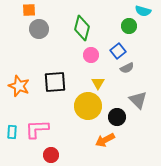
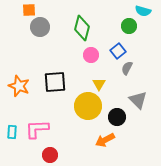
gray circle: moved 1 px right, 2 px up
gray semicircle: rotated 144 degrees clockwise
yellow triangle: moved 1 px right, 1 px down
red circle: moved 1 px left
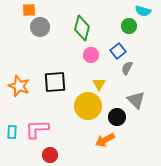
gray triangle: moved 2 px left
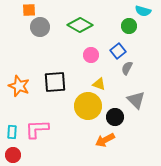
green diamond: moved 2 px left, 3 px up; rotated 75 degrees counterclockwise
yellow triangle: rotated 40 degrees counterclockwise
black circle: moved 2 px left
red circle: moved 37 px left
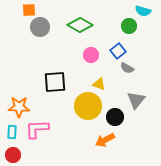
gray semicircle: rotated 88 degrees counterclockwise
orange star: moved 21 px down; rotated 20 degrees counterclockwise
gray triangle: rotated 24 degrees clockwise
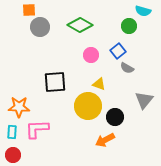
gray triangle: moved 8 px right
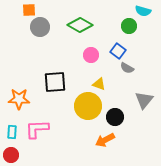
blue square: rotated 14 degrees counterclockwise
orange star: moved 8 px up
red circle: moved 2 px left
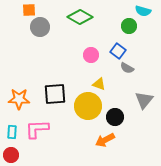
green diamond: moved 8 px up
black square: moved 12 px down
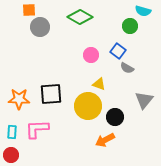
green circle: moved 1 px right
black square: moved 4 px left
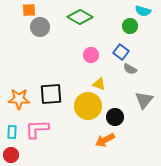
blue square: moved 3 px right, 1 px down
gray semicircle: moved 3 px right, 1 px down
